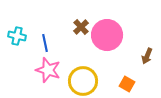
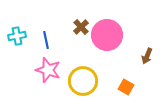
cyan cross: rotated 24 degrees counterclockwise
blue line: moved 1 px right, 3 px up
orange square: moved 1 px left, 3 px down
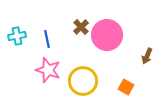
blue line: moved 1 px right, 1 px up
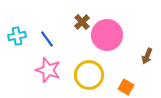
brown cross: moved 1 px right, 5 px up
blue line: rotated 24 degrees counterclockwise
yellow circle: moved 6 px right, 6 px up
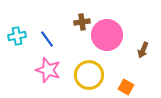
brown cross: rotated 35 degrees clockwise
brown arrow: moved 4 px left, 6 px up
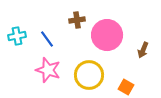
brown cross: moved 5 px left, 2 px up
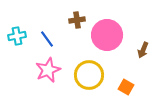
pink star: rotated 30 degrees clockwise
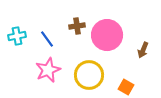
brown cross: moved 6 px down
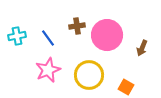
blue line: moved 1 px right, 1 px up
brown arrow: moved 1 px left, 2 px up
